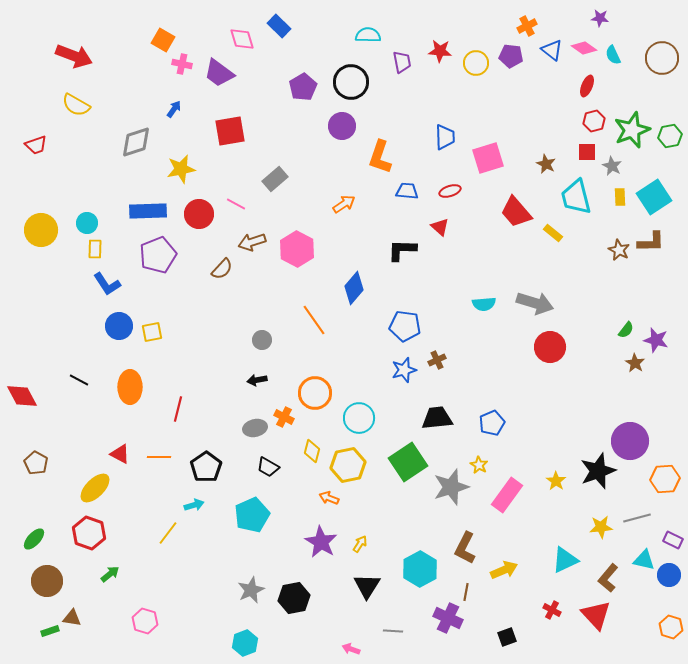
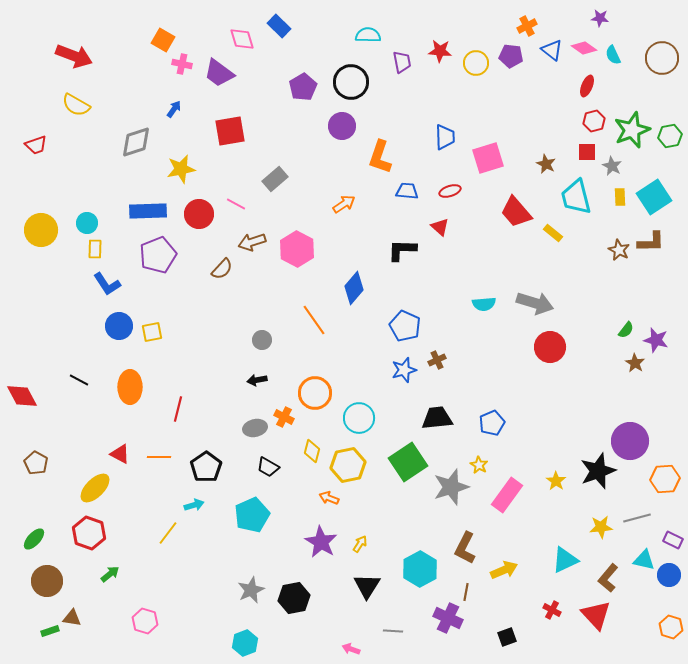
blue pentagon at (405, 326): rotated 16 degrees clockwise
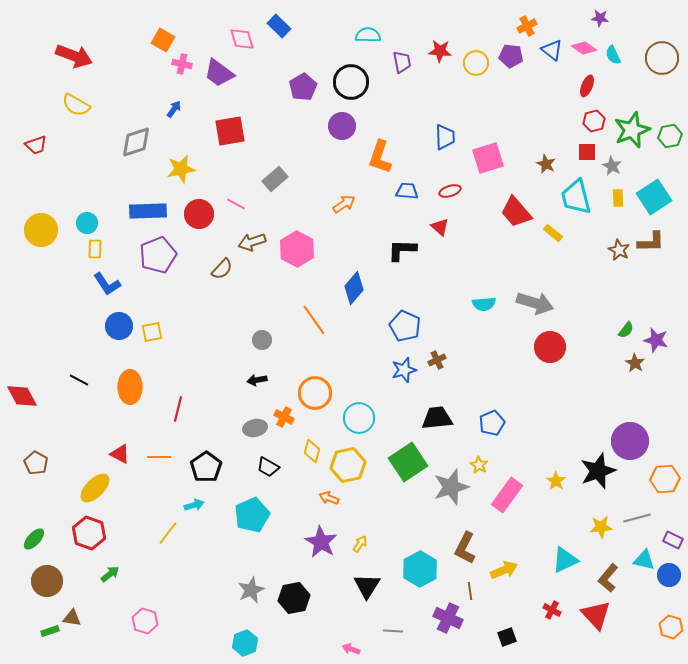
yellow rectangle at (620, 197): moved 2 px left, 1 px down
brown line at (466, 592): moved 4 px right, 1 px up; rotated 18 degrees counterclockwise
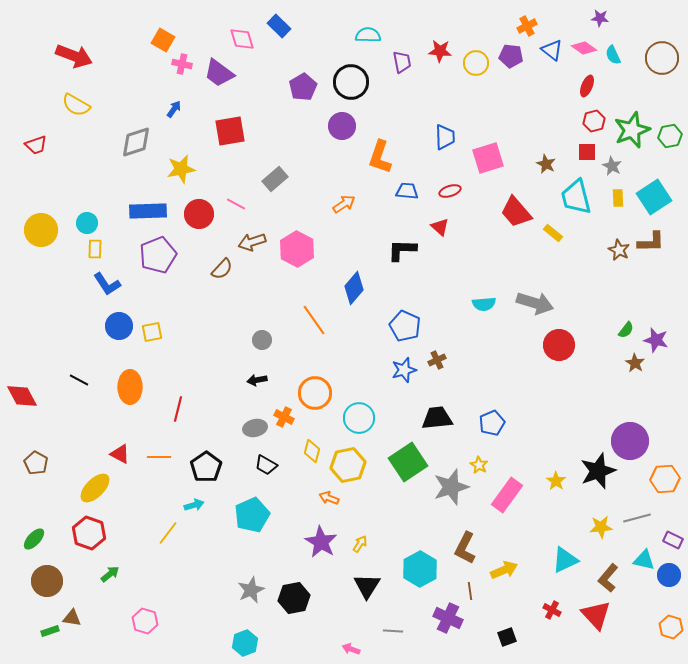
red circle at (550, 347): moved 9 px right, 2 px up
black trapezoid at (268, 467): moved 2 px left, 2 px up
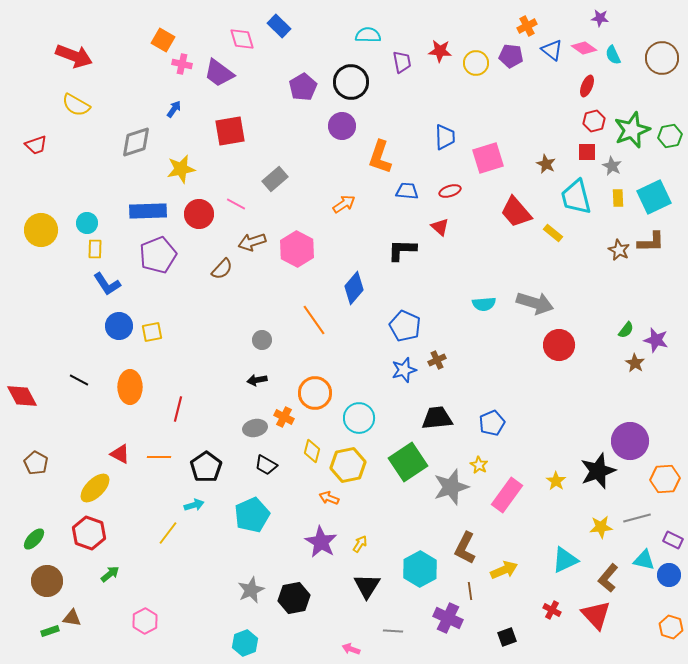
cyan square at (654, 197): rotated 8 degrees clockwise
pink hexagon at (145, 621): rotated 15 degrees clockwise
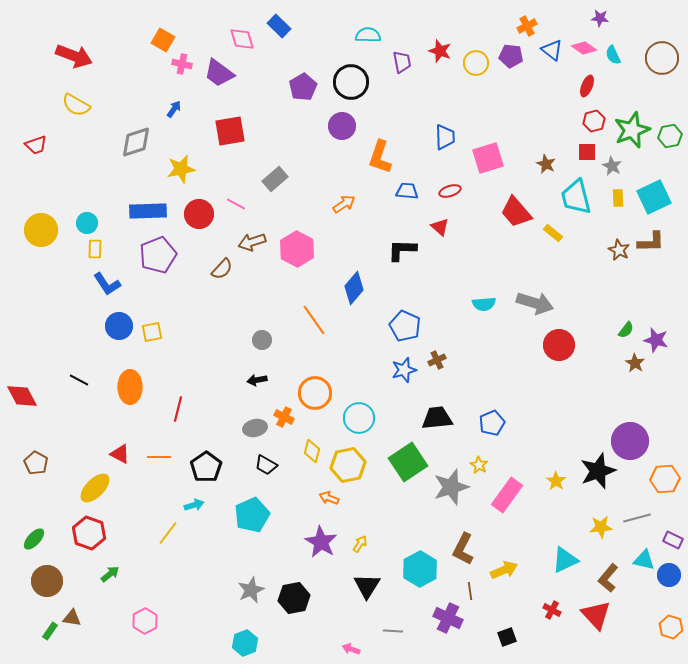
red star at (440, 51): rotated 15 degrees clockwise
brown L-shape at (465, 548): moved 2 px left, 1 px down
green rectangle at (50, 631): rotated 36 degrees counterclockwise
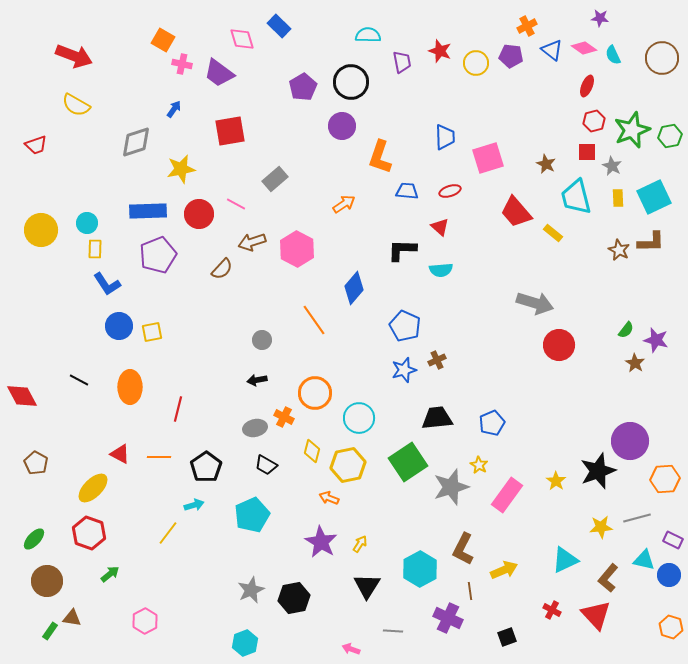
cyan semicircle at (484, 304): moved 43 px left, 34 px up
yellow ellipse at (95, 488): moved 2 px left
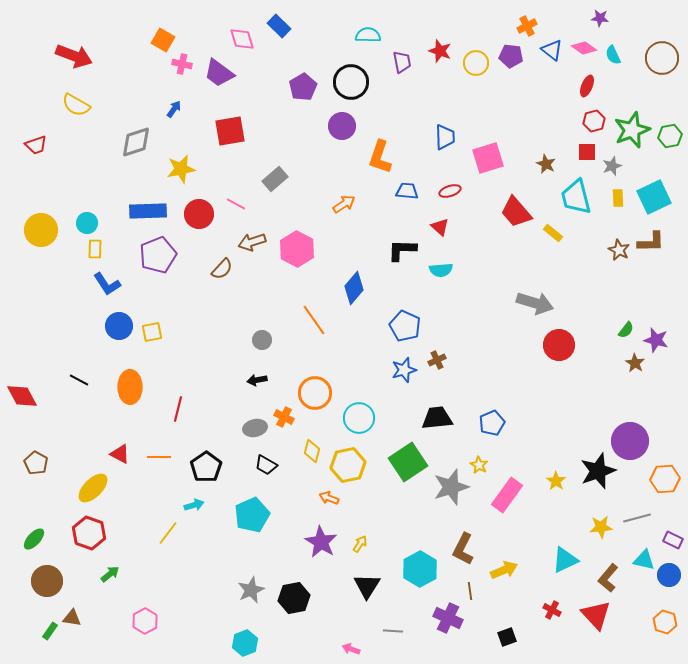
gray star at (612, 166): rotated 24 degrees clockwise
orange hexagon at (671, 627): moved 6 px left, 5 px up
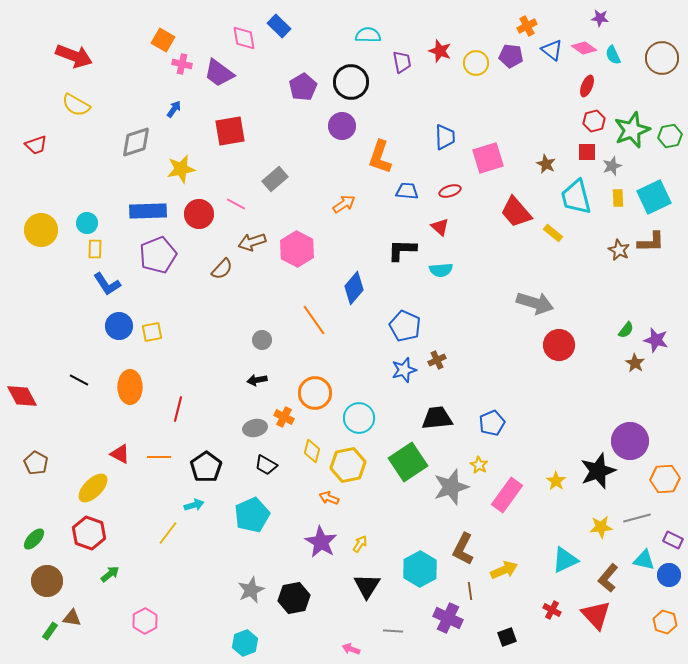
pink diamond at (242, 39): moved 2 px right, 1 px up; rotated 8 degrees clockwise
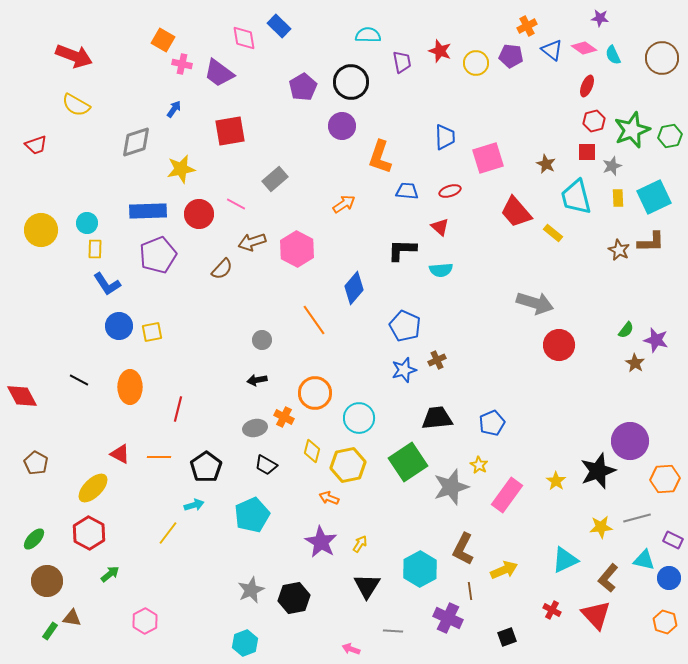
red hexagon at (89, 533): rotated 8 degrees clockwise
blue circle at (669, 575): moved 3 px down
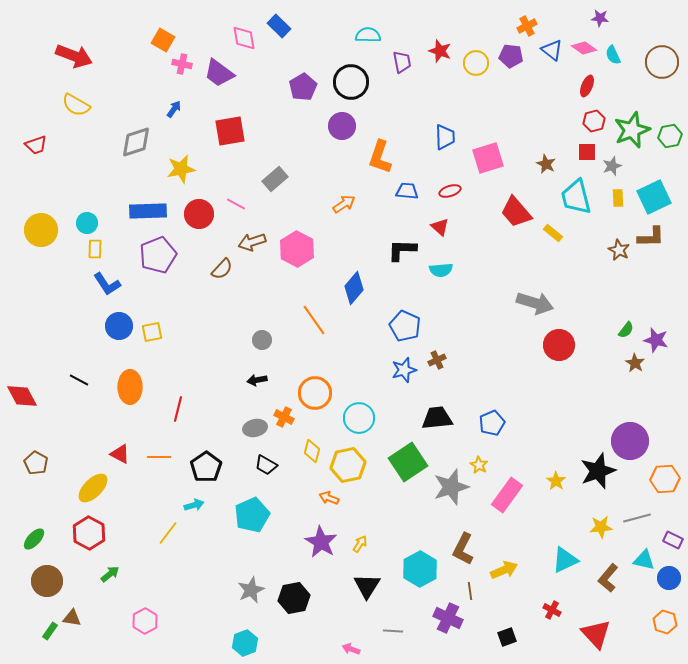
brown circle at (662, 58): moved 4 px down
brown L-shape at (651, 242): moved 5 px up
red triangle at (596, 615): moved 19 px down
